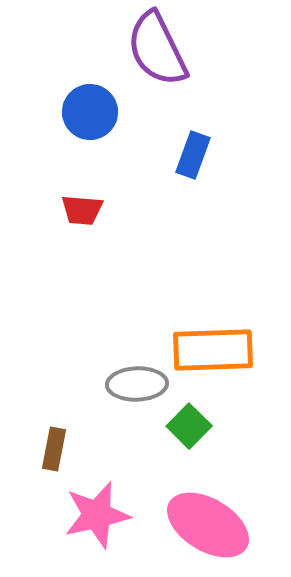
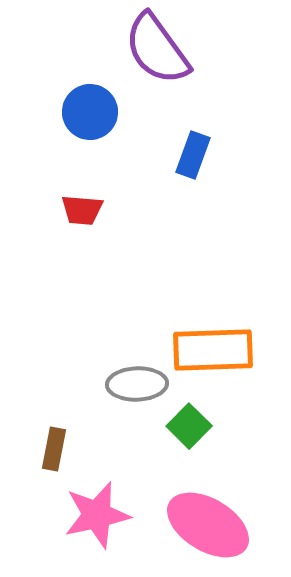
purple semicircle: rotated 10 degrees counterclockwise
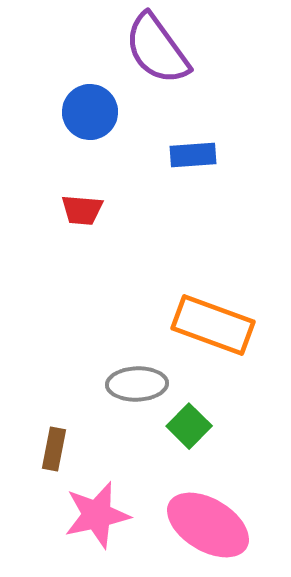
blue rectangle: rotated 66 degrees clockwise
orange rectangle: moved 25 px up; rotated 22 degrees clockwise
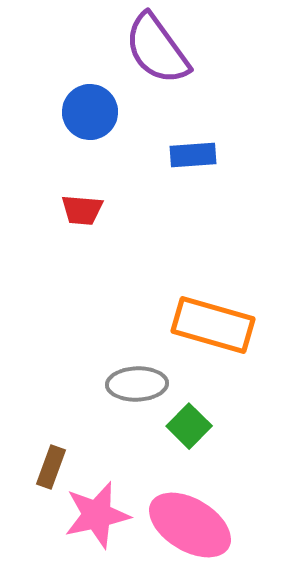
orange rectangle: rotated 4 degrees counterclockwise
brown rectangle: moved 3 px left, 18 px down; rotated 9 degrees clockwise
pink ellipse: moved 18 px left
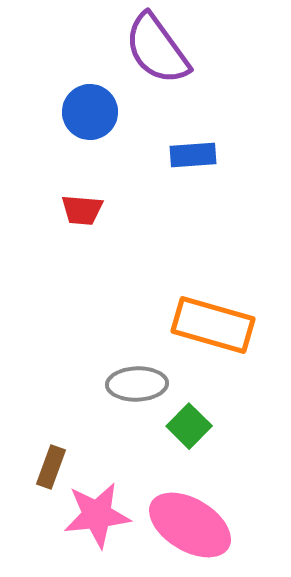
pink star: rotated 6 degrees clockwise
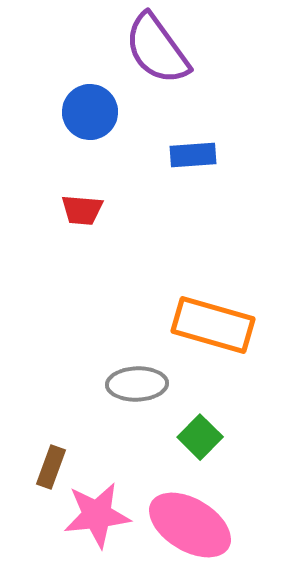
green square: moved 11 px right, 11 px down
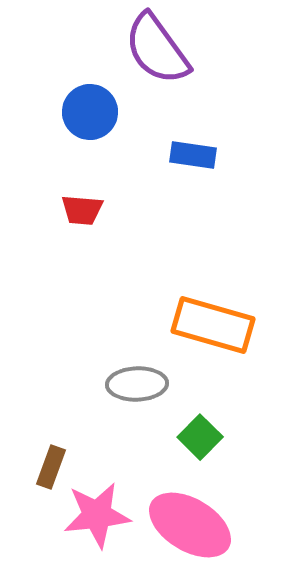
blue rectangle: rotated 12 degrees clockwise
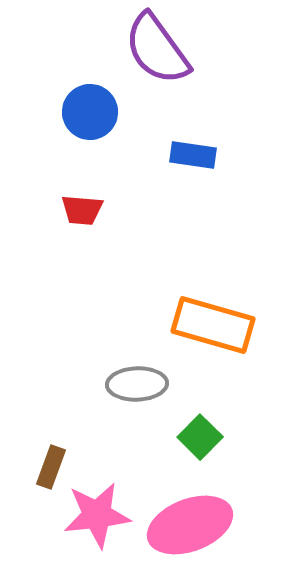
pink ellipse: rotated 52 degrees counterclockwise
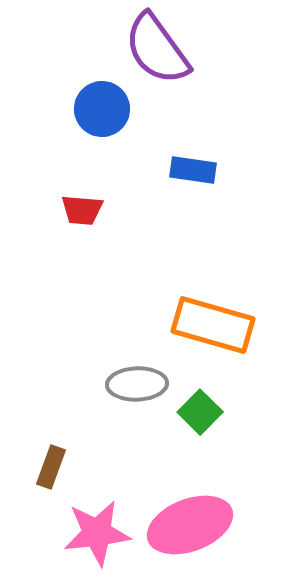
blue circle: moved 12 px right, 3 px up
blue rectangle: moved 15 px down
green square: moved 25 px up
pink star: moved 18 px down
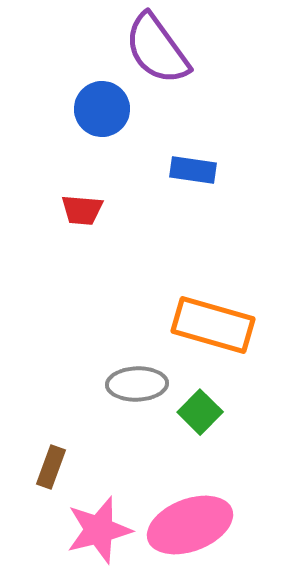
pink star: moved 2 px right, 3 px up; rotated 8 degrees counterclockwise
